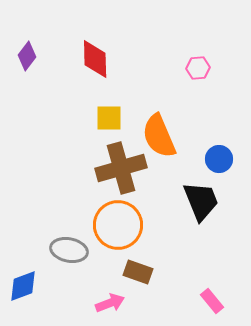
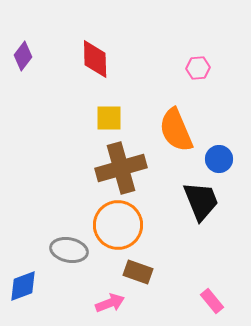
purple diamond: moved 4 px left
orange semicircle: moved 17 px right, 6 px up
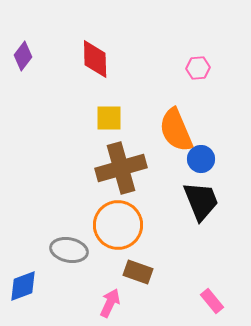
blue circle: moved 18 px left
pink arrow: rotated 44 degrees counterclockwise
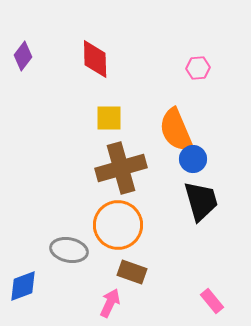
blue circle: moved 8 px left
black trapezoid: rotated 6 degrees clockwise
brown rectangle: moved 6 px left
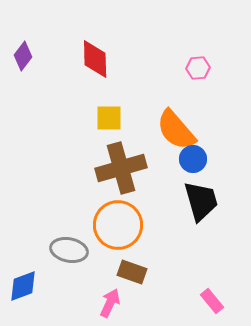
orange semicircle: rotated 18 degrees counterclockwise
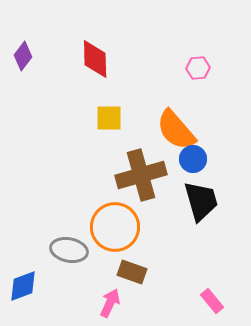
brown cross: moved 20 px right, 7 px down
orange circle: moved 3 px left, 2 px down
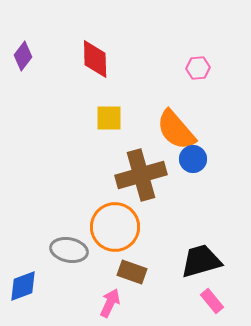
black trapezoid: moved 60 px down; rotated 90 degrees counterclockwise
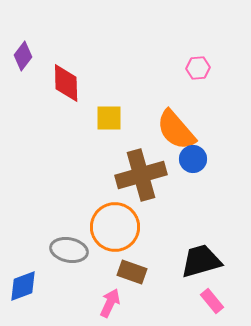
red diamond: moved 29 px left, 24 px down
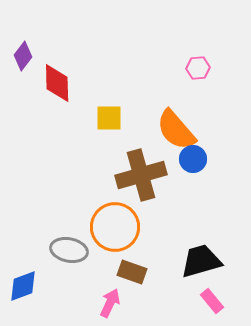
red diamond: moved 9 px left
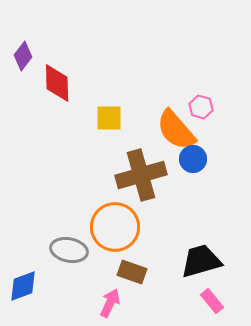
pink hexagon: moved 3 px right, 39 px down; rotated 20 degrees clockwise
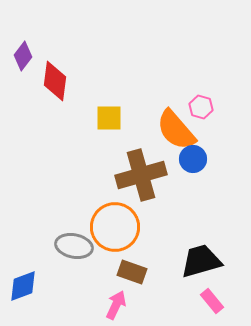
red diamond: moved 2 px left, 2 px up; rotated 9 degrees clockwise
gray ellipse: moved 5 px right, 4 px up
pink arrow: moved 6 px right, 2 px down
